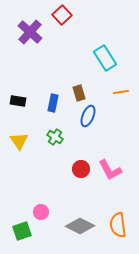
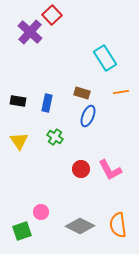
red square: moved 10 px left
brown rectangle: moved 3 px right; rotated 56 degrees counterclockwise
blue rectangle: moved 6 px left
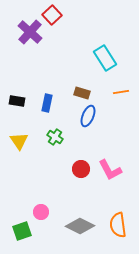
black rectangle: moved 1 px left
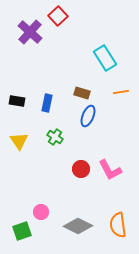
red square: moved 6 px right, 1 px down
gray diamond: moved 2 px left
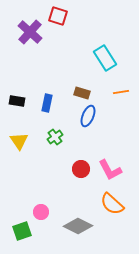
red square: rotated 30 degrees counterclockwise
green cross: rotated 21 degrees clockwise
orange semicircle: moved 6 px left, 21 px up; rotated 40 degrees counterclockwise
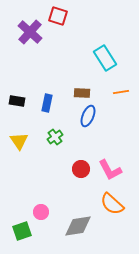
brown rectangle: rotated 14 degrees counterclockwise
gray diamond: rotated 36 degrees counterclockwise
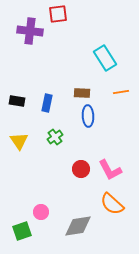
red square: moved 2 px up; rotated 24 degrees counterclockwise
purple cross: moved 1 px up; rotated 35 degrees counterclockwise
blue ellipse: rotated 25 degrees counterclockwise
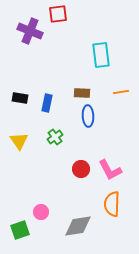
purple cross: rotated 15 degrees clockwise
cyan rectangle: moved 4 px left, 3 px up; rotated 25 degrees clockwise
black rectangle: moved 3 px right, 3 px up
orange semicircle: rotated 50 degrees clockwise
green square: moved 2 px left, 1 px up
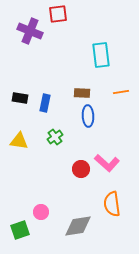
blue rectangle: moved 2 px left
yellow triangle: rotated 48 degrees counterclockwise
pink L-shape: moved 3 px left, 7 px up; rotated 20 degrees counterclockwise
orange semicircle: rotated 10 degrees counterclockwise
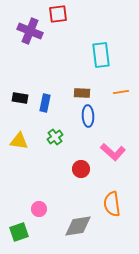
pink L-shape: moved 6 px right, 11 px up
pink circle: moved 2 px left, 3 px up
green square: moved 1 px left, 2 px down
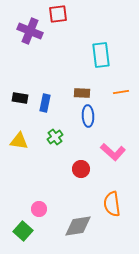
green square: moved 4 px right, 1 px up; rotated 30 degrees counterclockwise
